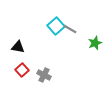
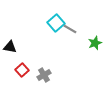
cyan square: moved 3 px up
black triangle: moved 8 px left
gray cross: rotated 32 degrees clockwise
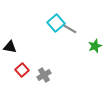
green star: moved 3 px down
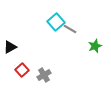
cyan square: moved 1 px up
black triangle: rotated 40 degrees counterclockwise
